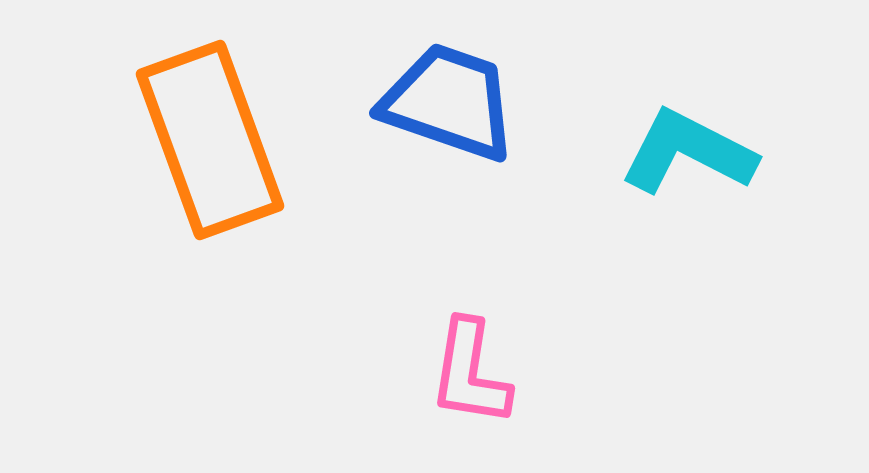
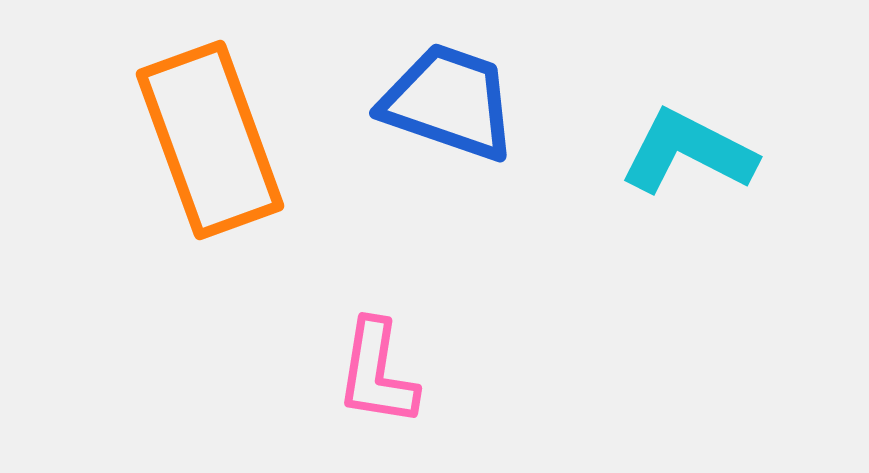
pink L-shape: moved 93 px left
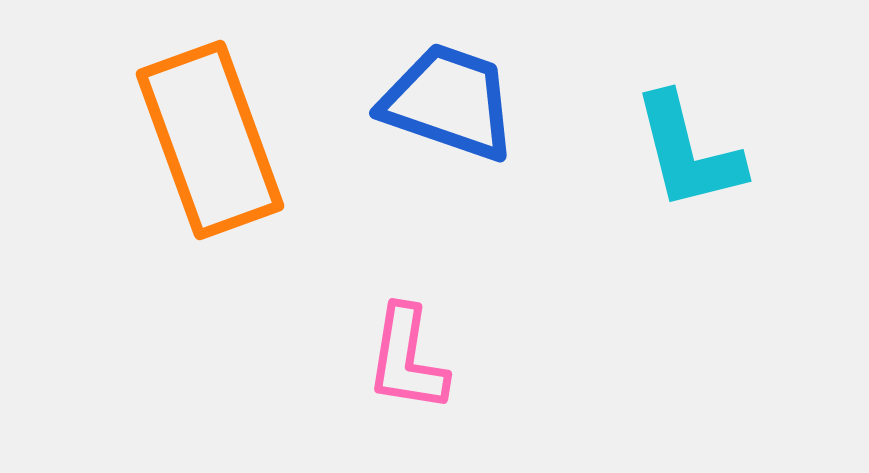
cyan L-shape: rotated 131 degrees counterclockwise
pink L-shape: moved 30 px right, 14 px up
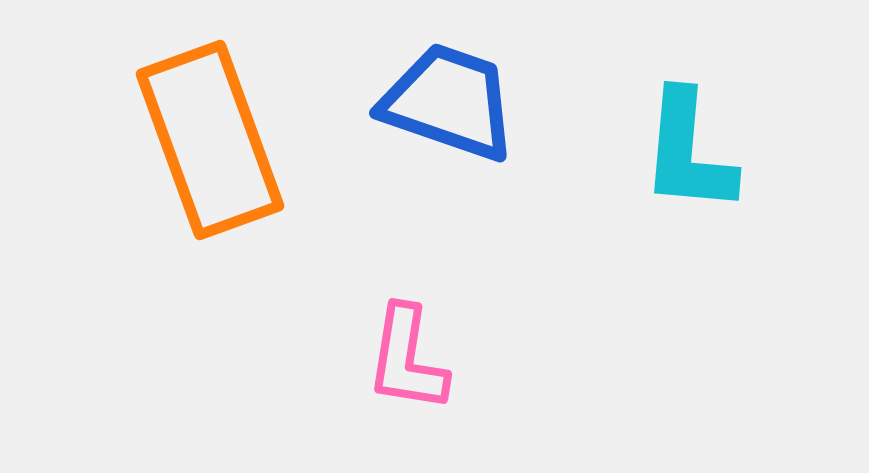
cyan L-shape: rotated 19 degrees clockwise
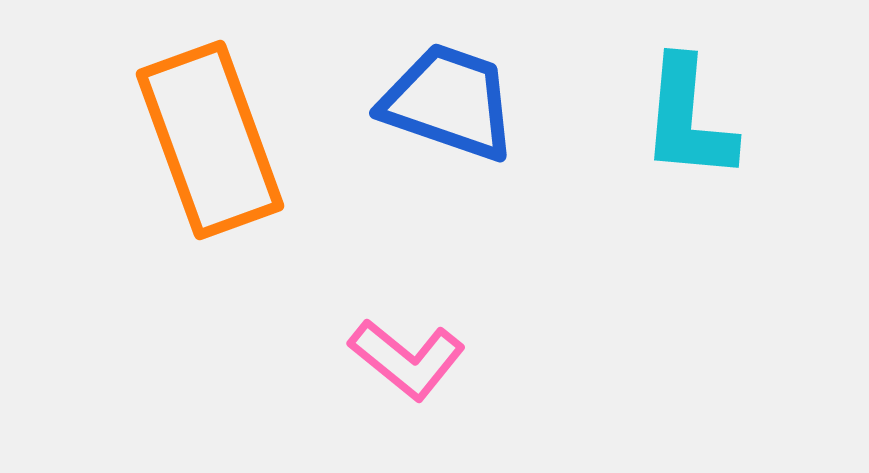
cyan L-shape: moved 33 px up
pink L-shape: rotated 60 degrees counterclockwise
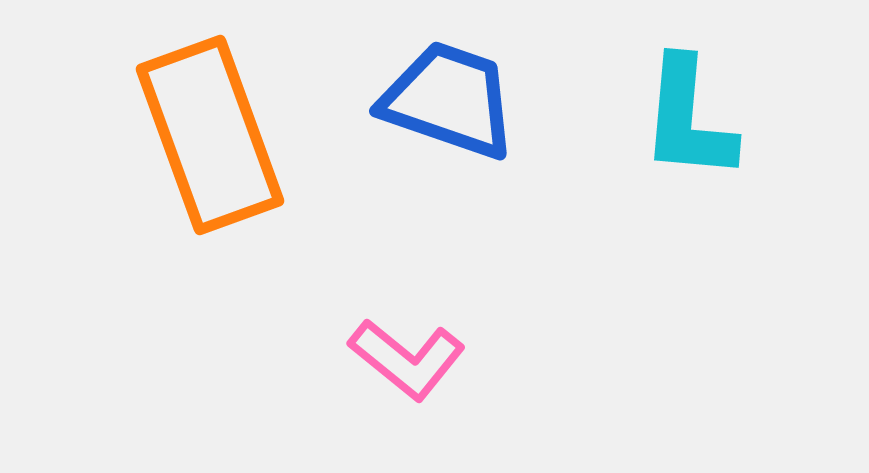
blue trapezoid: moved 2 px up
orange rectangle: moved 5 px up
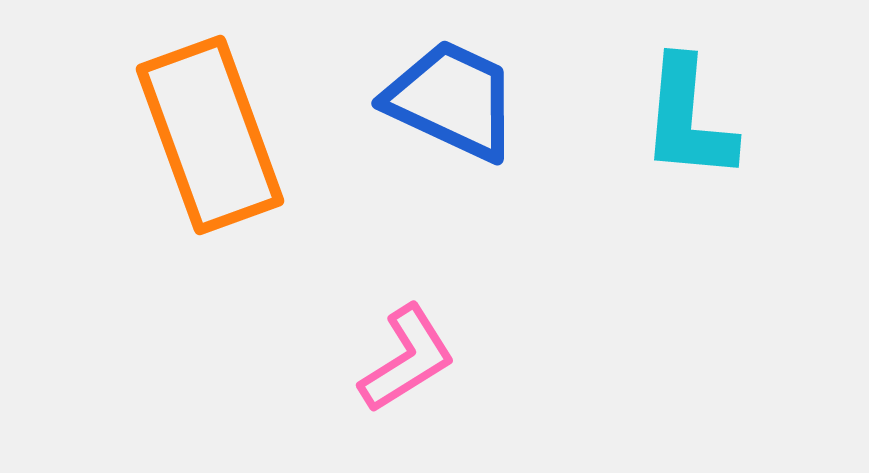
blue trapezoid: moved 3 px right; rotated 6 degrees clockwise
pink L-shape: rotated 71 degrees counterclockwise
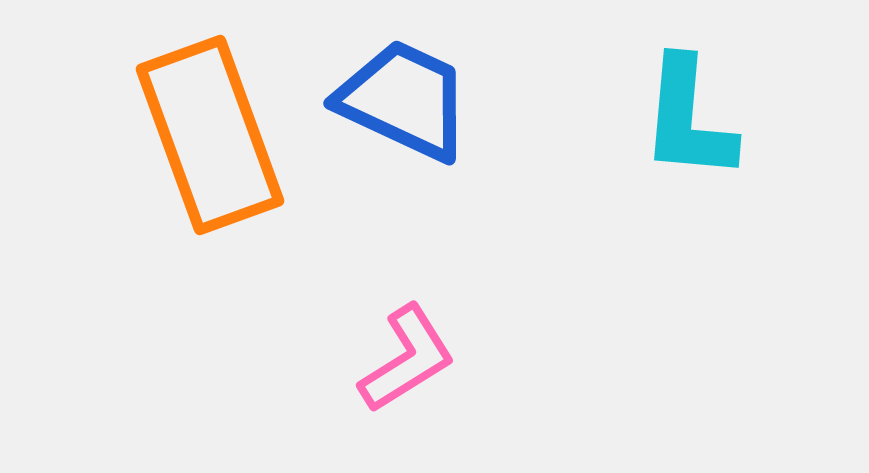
blue trapezoid: moved 48 px left
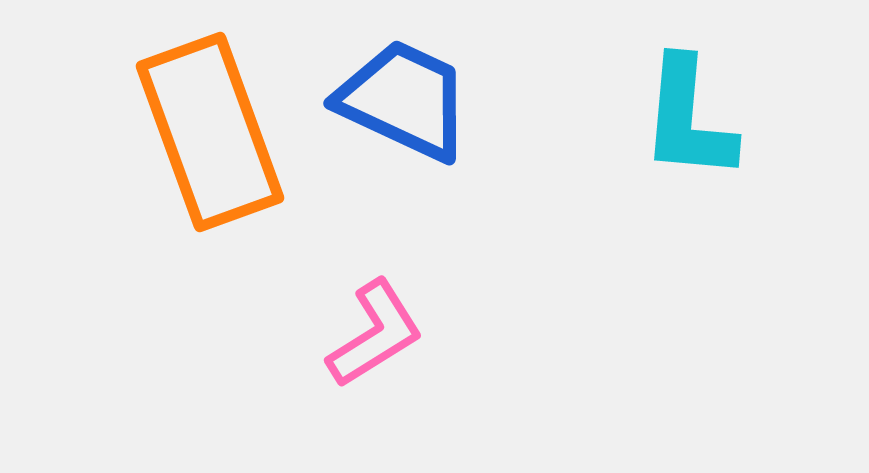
orange rectangle: moved 3 px up
pink L-shape: moved 32 px left, 25 px up
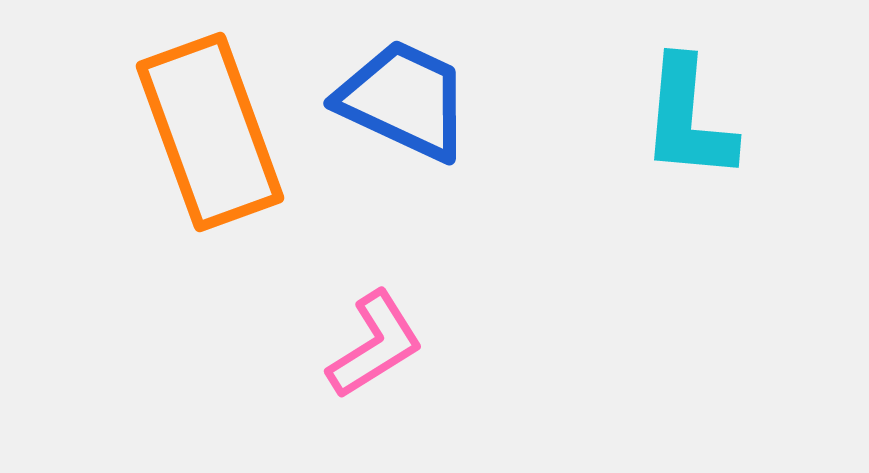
pink L-shape: moved 11 px down
